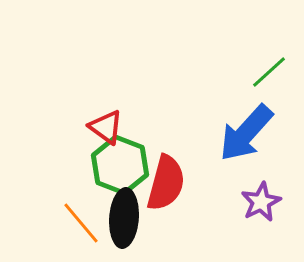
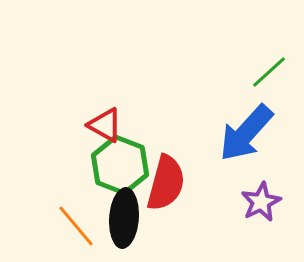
red triangle: moved 1 px left, 2 px up; rotated 6 degrees counterclockwise
orange line: moved 5 px left, 3 px down
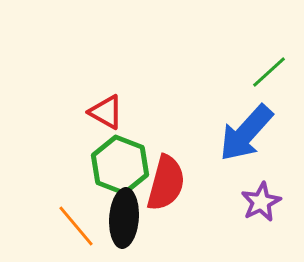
red triangle: moved 1 px right, 13 px up
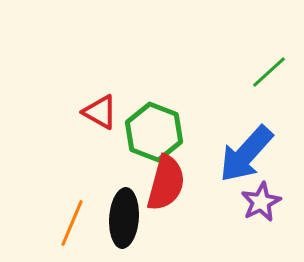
red triangle: moved 6 px left
blue arrow: moved 21 px down
green hexagon: moved 34 px right, 33 px up
orange line: moved 4 px left, 3 px up; rotated 63 degrees clockwise
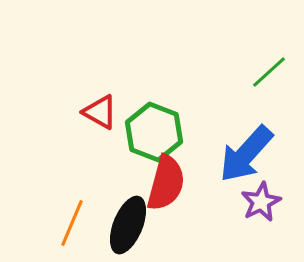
black ellipse: moved 4 px right, 7 px down; rotated 18 degrees clockwise
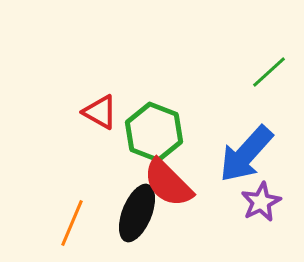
red semicircle: moved 2 px right; rotated 120 degrees clockwise
black ellipse: moved 9 px right, 12 px up
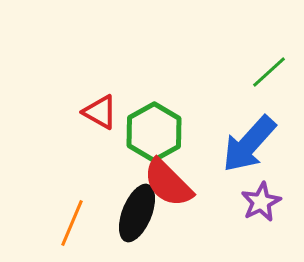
green hexagon: rotated 10 degrees clockwise
blue arrow: moved 3 px right, 10 px up
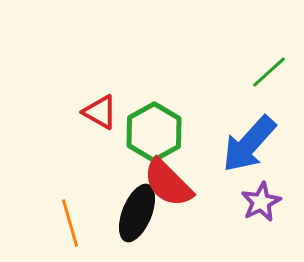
orange line: moved 2 px left; rotated 39 degrees counterclockwise
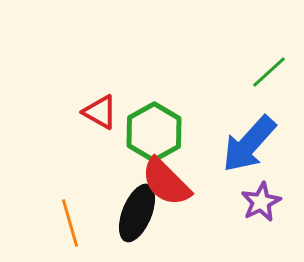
red semicircle: moved 2 px left, 1 px up
